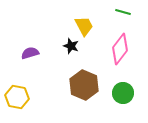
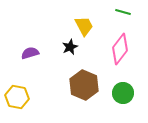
black star: moved 1 px left, 1 px down; rotated 28 degrees clockwise
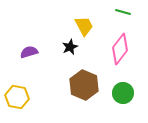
purple semicircle: moved 1 px left, 1 px up
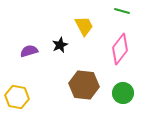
green line: moved 1 px left, 1 px up
black star: moved 10 px left, 2 px up
purple semicircle: moved 1 px up
brown hexagon: rotated 16 degrees counterclockwise
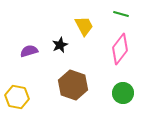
green line: moved 1 px left, 3 px down
brown hexagon: moved 11 px left; rotated 12 degrees clockwise
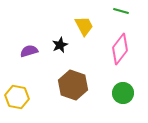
green line: moved 3 px up
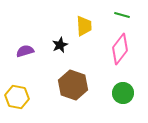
green line: moved 1 px right, 4 px down
yellow trapezoid: rotated 25 degrees clockwise
purple semicircle: moved 4 px left
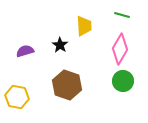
black star: rotated 14 degrees counterclockwise
pink diamond: rotated 8 degrees counterclockwise
brown hexagon: moved 6 px left
green circle: moved 12 px up
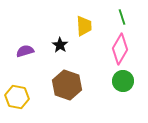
green line: moved 2 px down; rotated 56 degrees clockwise
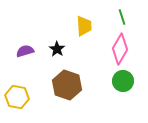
black star: moved 3 px left, 4 px down
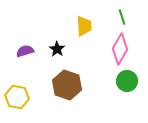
green circle: moved 4 px right
